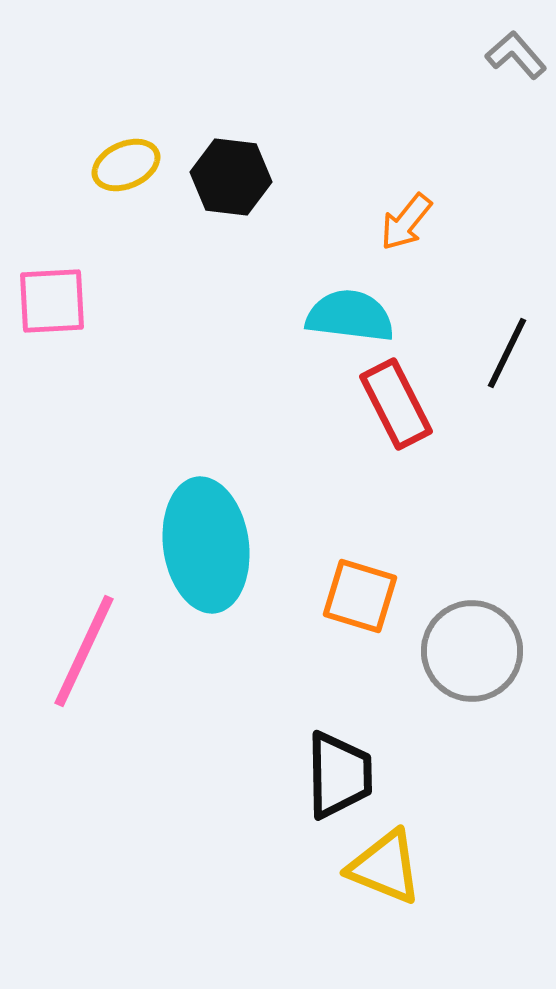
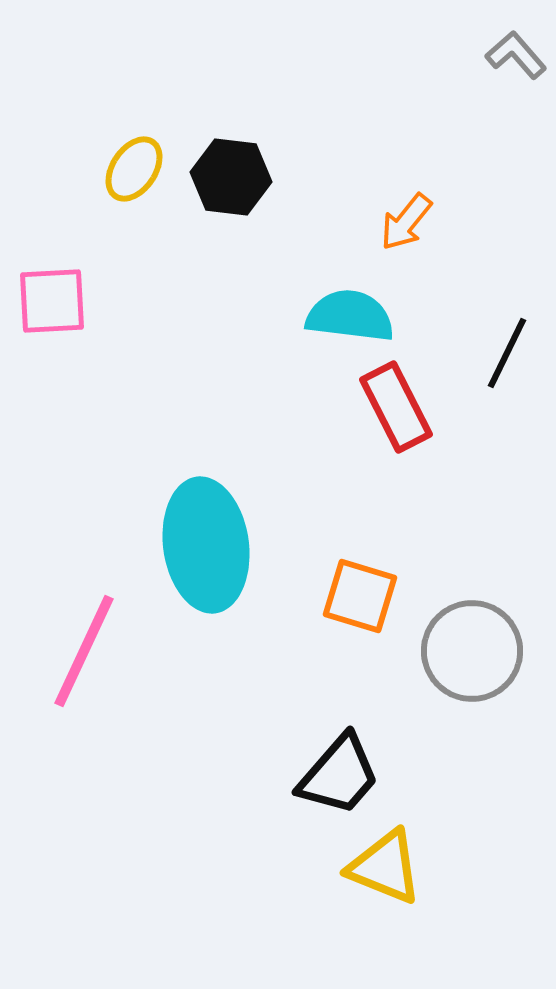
yellow ellipse: moved 8 px right, 4 px down; rotated 32 degrees counterclockwise
red rectangle: moved 3 px down
black trapezoid: rotated 42 degrees clockwise
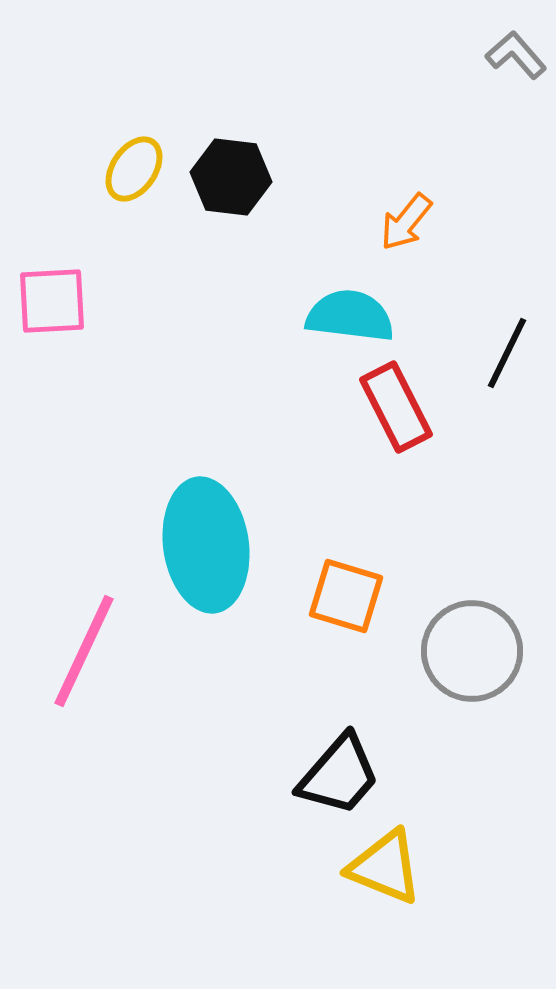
orange square: moved 14 px left
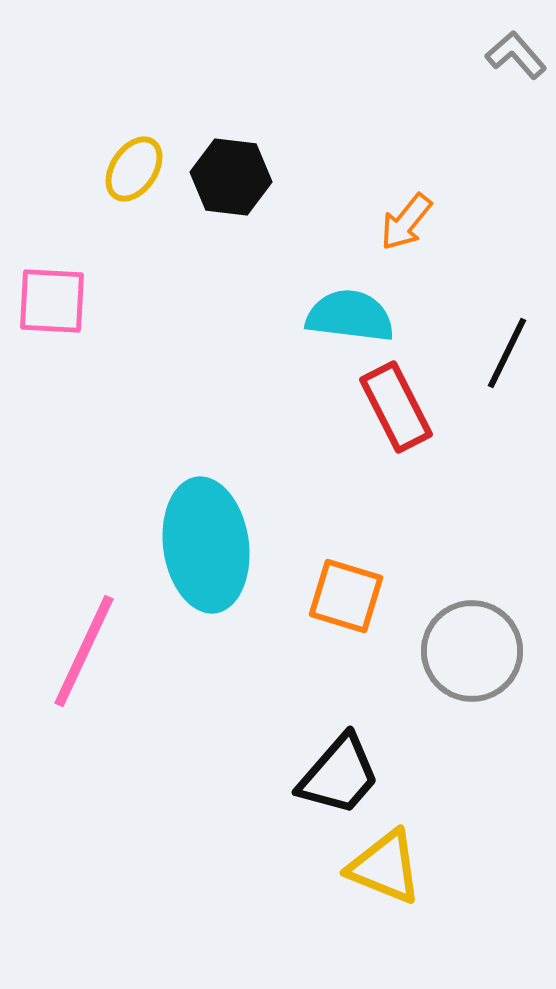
pink square: rotated 6 degrees clockwise
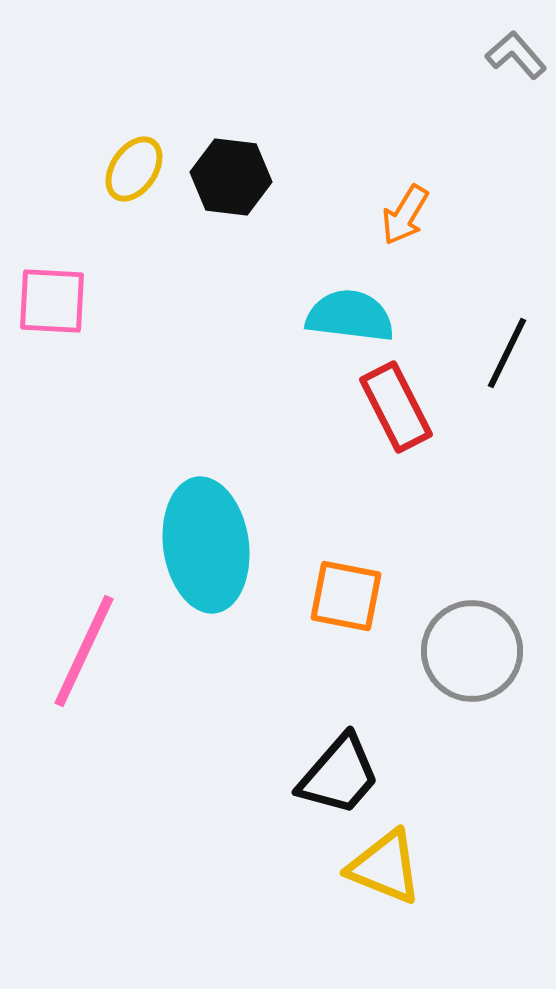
orange arrow: moved 1 px left, 7 px up; rotated 8 degrees counterclockwise
orange square: rotated 6 degrees counterclockwise
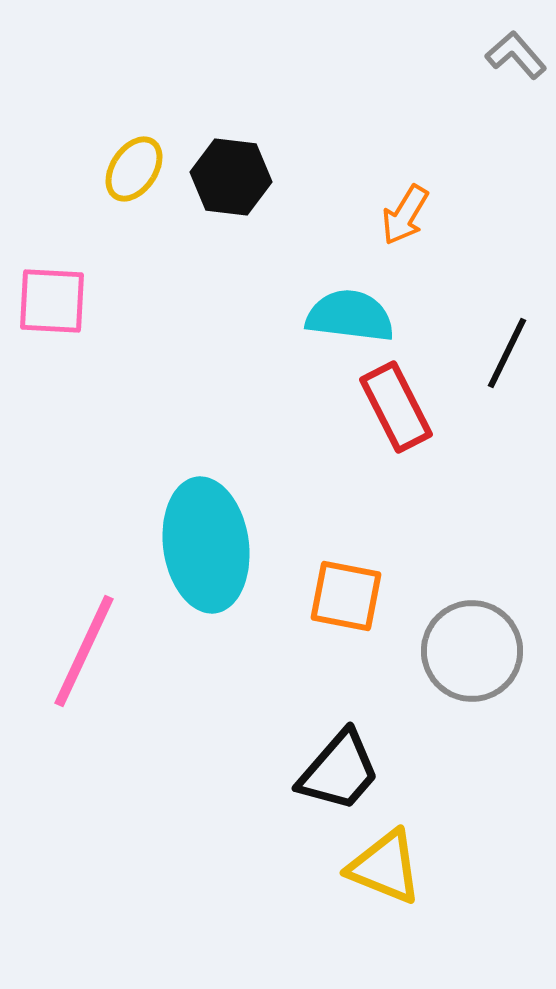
black trapezoid: moved 4 px up
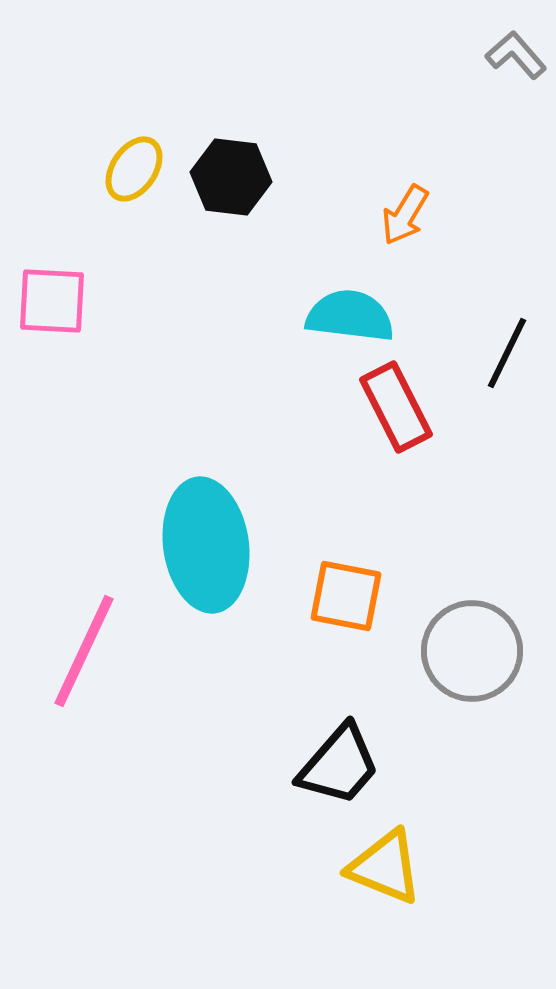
black trapezoid: moved 6 px up
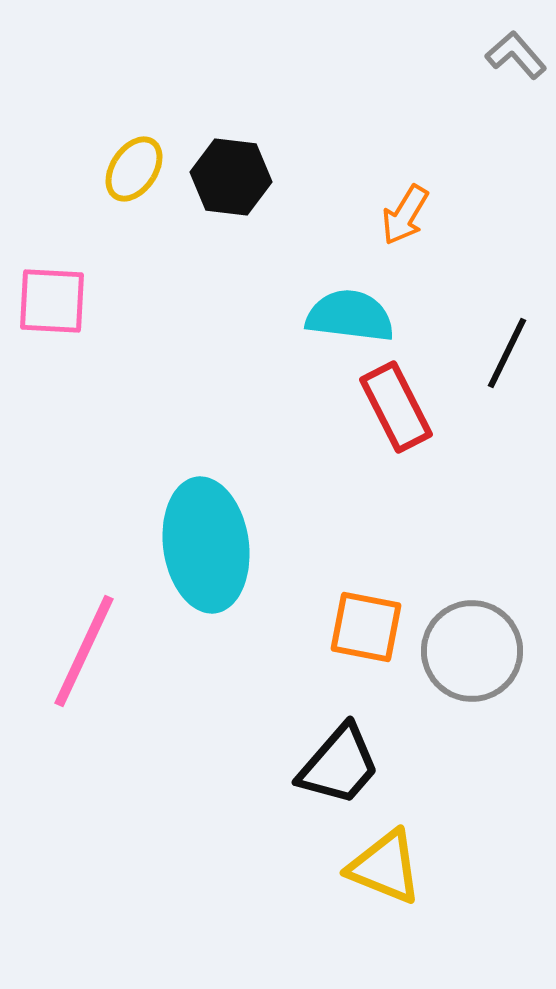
orange square: moved 20 px right, 31 px down
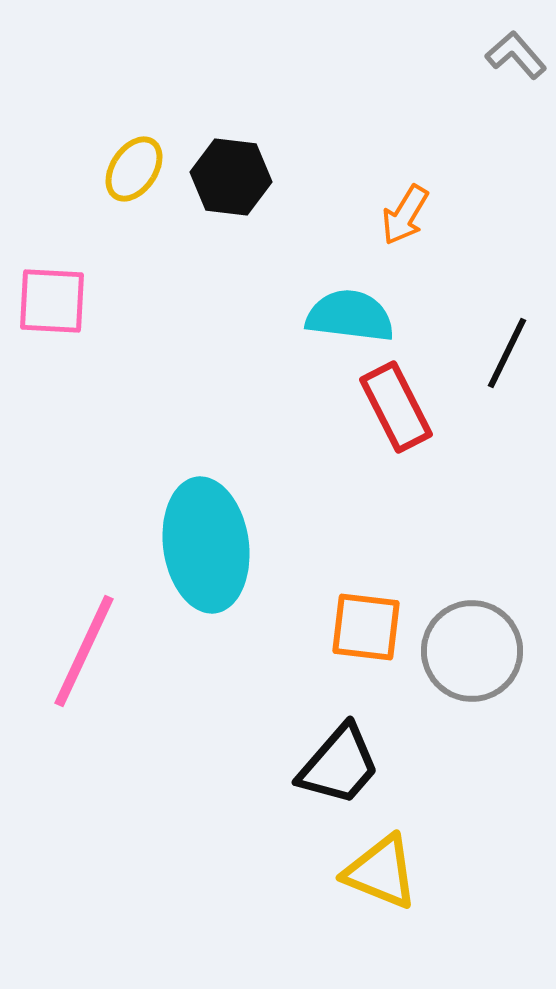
orange square: rotated 4 degrees counterclockwise
yellow triangle: moved 4 px left, 5 px down
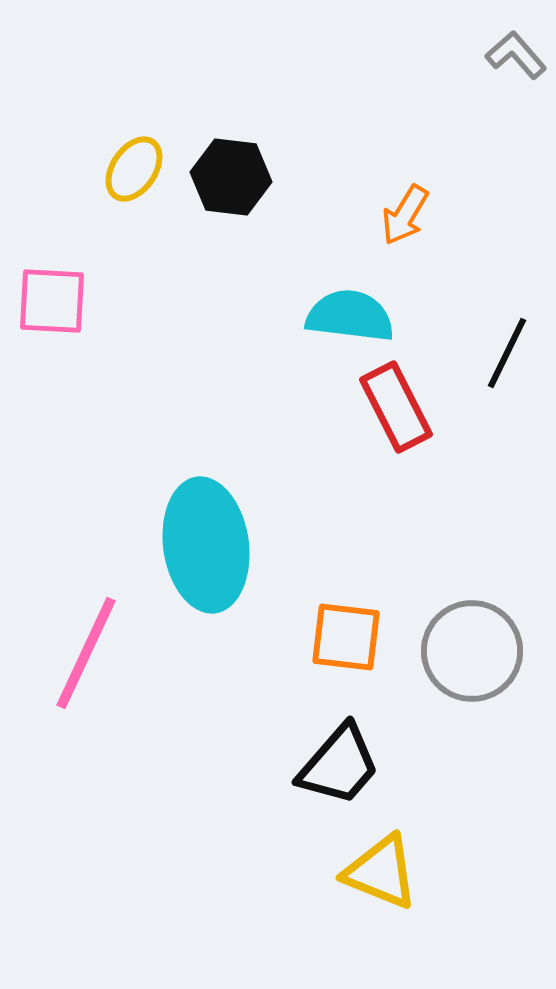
orange square: moved 20 px left, 10 px down
pink line: moved 2 px right, 2 px down
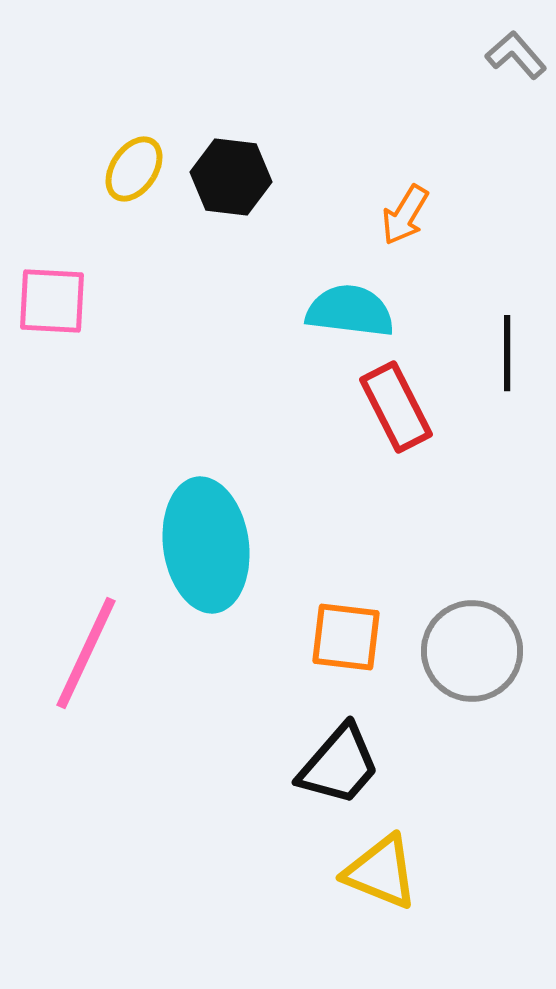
cyan semicircle: moved 5 px up
black line: rotated 26 degrees counterclockwise
